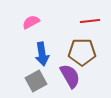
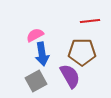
pink semicircle: moved 4 px right, 13 px down
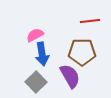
gray square: moved 1 px down; rotated 15 degrees counterclockwise
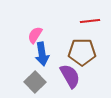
pink semicircle: rotated 30 degrees counterclockwise
gray square: moved 1 px left
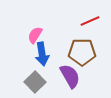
red line: rotated 18 degrees counterclockwise
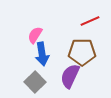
purple semicircle: rotated 125 degrees counterclockwise
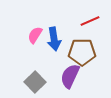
blue arrow: moved 12 px right, 15 px up
